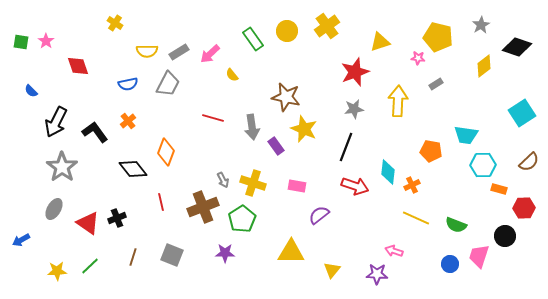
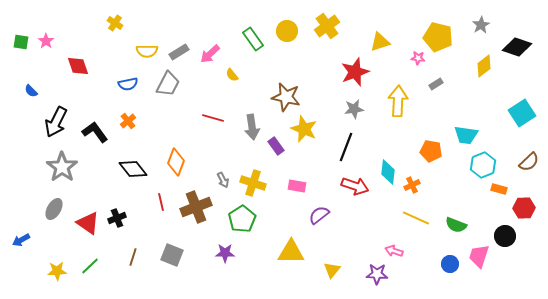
orange diamond at (166, 152): moved 10 px right, 10 px down
cyan hexagon at (483, 165): rotated 20 degrees counterclockwise
brown cross at (203, 207): moved 7 px left
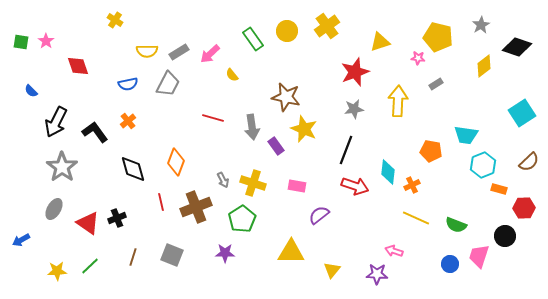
yellow cross at (115, 23): moved 3 px up
black line at (346, 147): moved 3 px down
black diamond at (133, 169): rotated 24 degrees clockwise
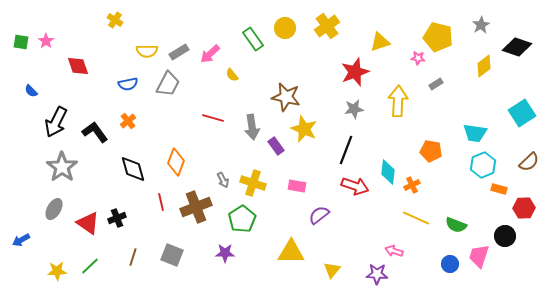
yellow circle at (287, 31): moved 2 px left, 3 px up
cyan trapezoid at (466, 135): moved 9 px right, 2 px up
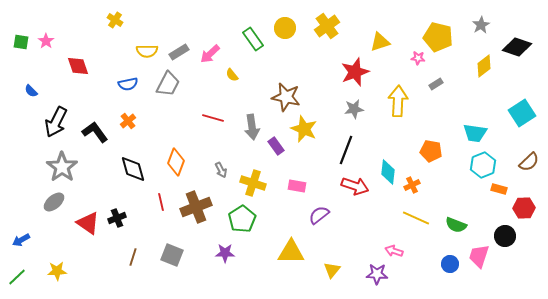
gray arrow at (223, 180): moved 2 px left, 10 px up
gray ellipse at (54, 209): moved 7 px up; rotated 20 degrees clockwise
green line at (90, 266): moved 73 px left, 11 px down
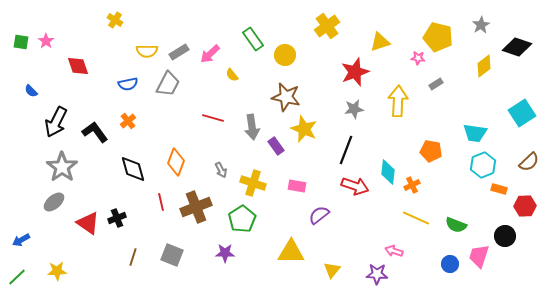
yellow circle at (285, 28): moved 27 px down
red hexagon at (524, 208): moved 1 px right, 2 px up
